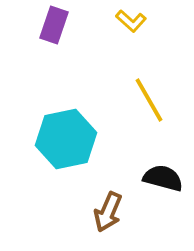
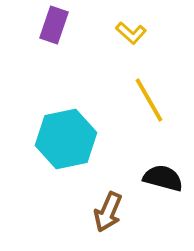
yellow L-shape: moved 12 px down
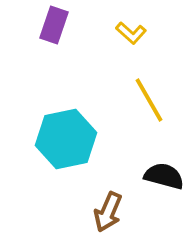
black semicircle: moved 1 px right, 2 px up
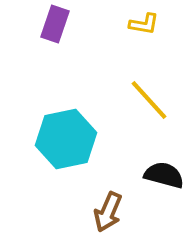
purple rectangle: moved 1 px right, 1 px up
yellow L-shape: moved 13 px right, 9 px up; rotated 32 degrees counterclockwise
yellow line: rotated 12 degrees counterclockwise
black semicircle: moved 1 px up
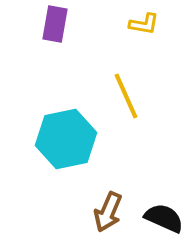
purple rectangle: rotated 9 degrees counterclockwise
yellow line: moved 23 px left, 4 px up; rotated 18 degrees clockwise
black semicircle: moved 43 px down; rotated 9 degrees clockwise
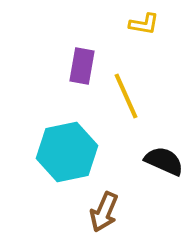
purple rectangle: moved 27 px right, 42 px down
cyan hexagon: moved 1 px right, 13 px down
brown arrow: moved 4 px left
black semicircle: moved 57 px up
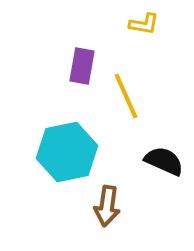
brown arrow: moved 3 px right, 6 px up; rotated 15 degrees counterclockwise
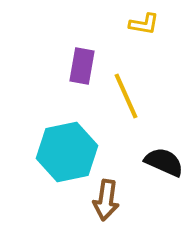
black semicircle: moved 1 px down
brown arrow: moved 1 px left, 6 px up
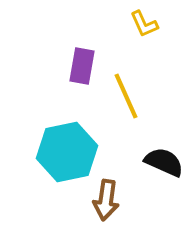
yellow L-shape: rotated 56 degrees clockwise
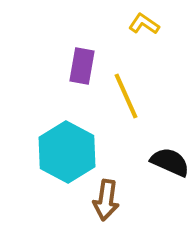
yellow L-shape: rotated 148 degrees clockwise
cyan hexagon: rotated 20 degrees counterclockwise
black semicircle: moved 6 px right
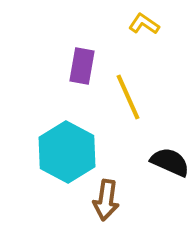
yellow line: moved 2 px right, 1 px down
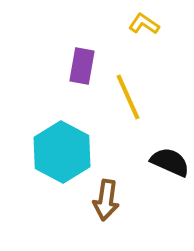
cyan hexagon: moved 5 px left
